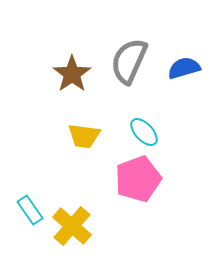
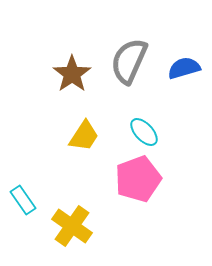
yellow trapezoid: rotated 64 degrees counterclockwise
cyan rectangle: moved 7 px left, 10 px up
yellow cross: rotated 6 degrees counterclockwise
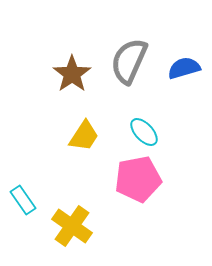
pink pentagon: rotated 9 degrees clockwise
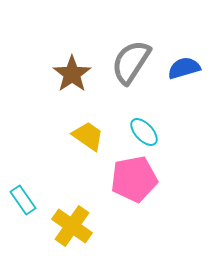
gray semicircle: moved 2 px right, 1 px down; rotated 9 degrees clockwise
yellow trapezoid: moved 4 px right; rotated 88 degrees counterclockwise
pink pentagon: moved 4 px left
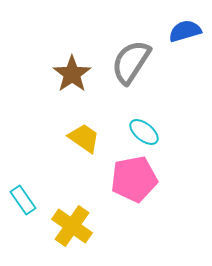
blue semicircle: moved 1 px right, 37 px up
cyan ellipse: rotated 8 degrees counterclockwise
yellow trapezoid: moved 4 px left, 2 px down
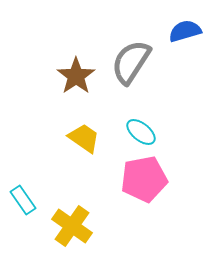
brown star: moved 4 px right, 2 px down
cyan ellipse: moved 3 px left
pink pentagon: moved 10 px right
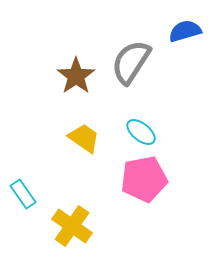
cyan rectangle: moved 6 px up
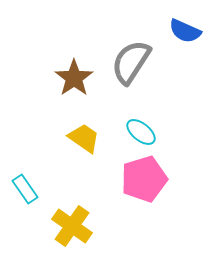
blue semicircle: rotated 140 degrees counterclockwise
brown star: moved 2 px left, 2 px down
pink pentagon: rotated 6 degrees counterclockwise
cyan rectangle: moved 2 px right, 5 px up
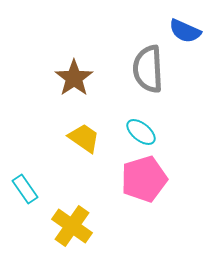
gray semicircle: moved 17 px right, 7 px down; rotated 36 degrees counterclockwise
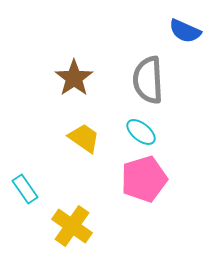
gray semicircle: moved 11 px down
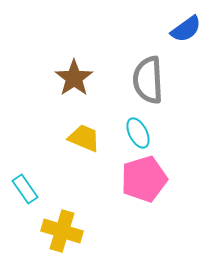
blue semicircle: moved 1 px right, 2 px up; rotated 60 degrees counterclockwise
cyan ellipse: moved 3 px left, 1 px down; rotated 24 degrees clockwise
yellow trapezoid: rotated 12 degrees counterclockwise
yellow cross: moved 10 px left, 5 px down; rotated 18 degrees counterclockwise
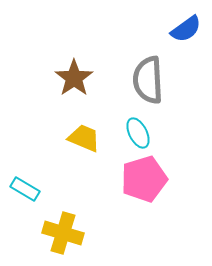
cyan rectangle: rotated 24 degrees counterclockwise
yellow cross: moved 1 px right, 2 px down
